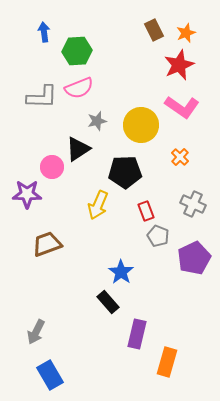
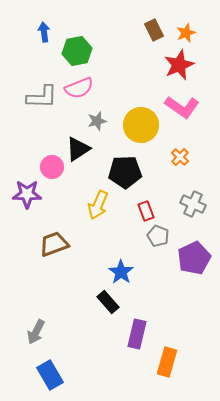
green hexagon: rotated 8 degrees counterclockwise
brown trapezoid: moved 7 px right
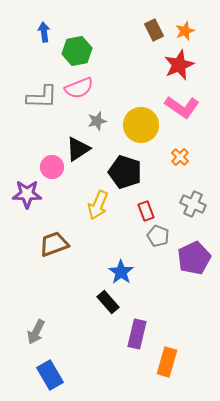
orange star: moved 1 px left, 2 px up
black pentagon: rotated 20 degrees clockwise
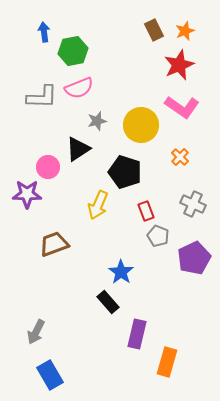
green hexagon: moved 4 px left
pink circle: moved 4 px left
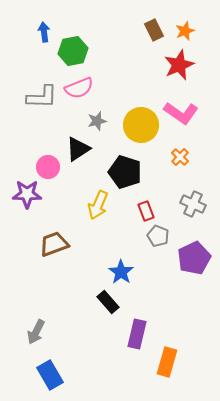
pink L-shape: moved 1 px left, 6 px down
